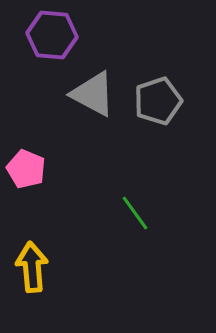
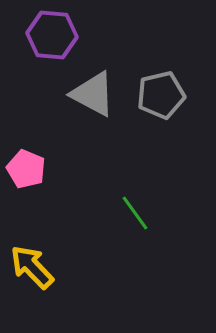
gray pentagon: moved 3 px right, 6 px up; rotated 6 degrees clockwise
yellow arrow: rotated 39 degrees counterclockwise
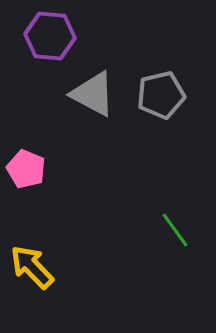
purple hexagon: moved 2 px left, 1 px down
green line: moved 40 px right, 17 px down
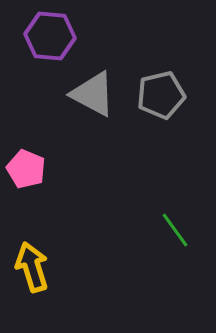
yellow arrow: rotated 27 degrees clockwise
